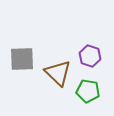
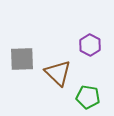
purple hexagon: moved 11 px up; rotated 10 degrees clockwise
green pentagon: moved 6 px down
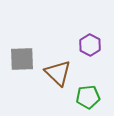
green pentagon: rotated 15 degrees counterclockwise
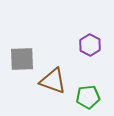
brown triangle: moved 5 px left, 8 px down; rotated 24 degrees counterclockwise
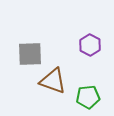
gray square: moved 8 px right, 5 px up
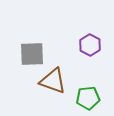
gray square: moved 2 px right
green pentagon: moved 1 px down
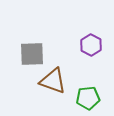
purple hexagon: moved 1 px right
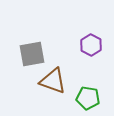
gray square: rotated 8 degrees counterclockwise
green pentagon: rotated 15 degrees clockwise
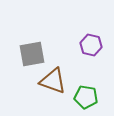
purple hexagon: rotated 15 degrees counterclockwise
green pentagon: moved 2 px left, 1 px up
